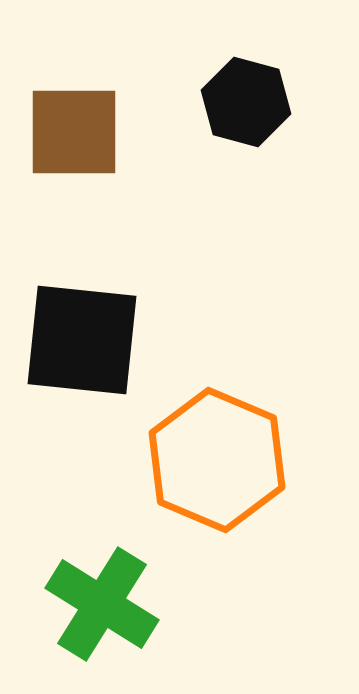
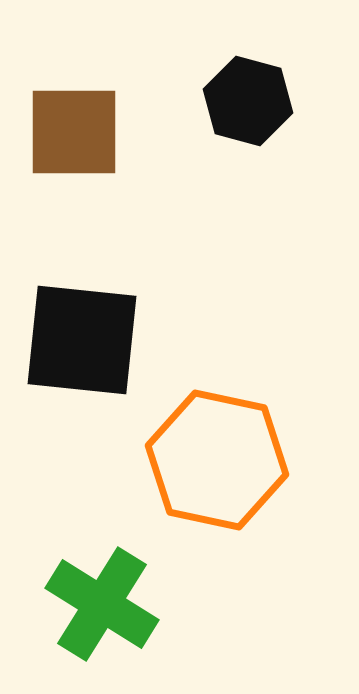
black hexagon: moved 2 px right, 1 px up
orange hexagon: rotated 11 degrees counterclockwise
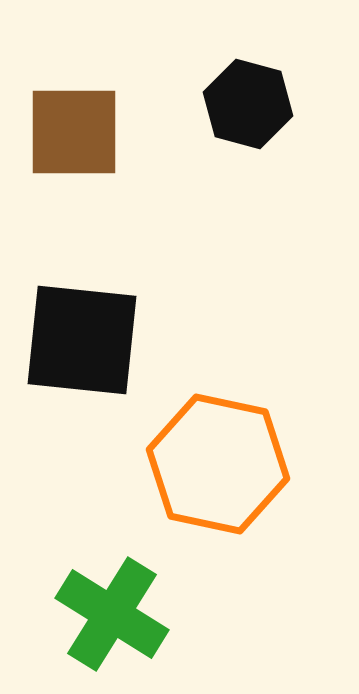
black hexagon: moved 3 px down
orange hexagon: moved 1 px right, 4 px down
green cross: moved 10 px right, 10 px down
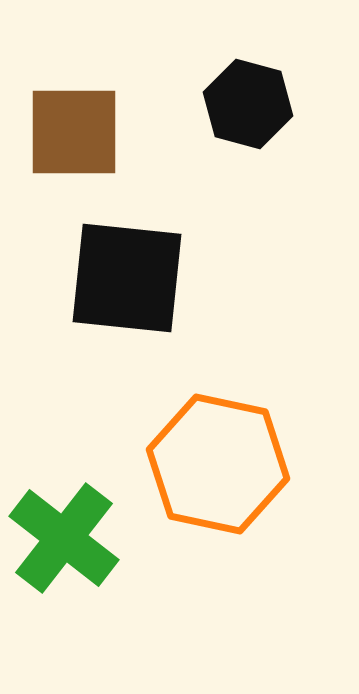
black square: moved 45 px right, 62 px up
green cross: moved 48 px left, 76 px up; rotated 6 degrees clockwise
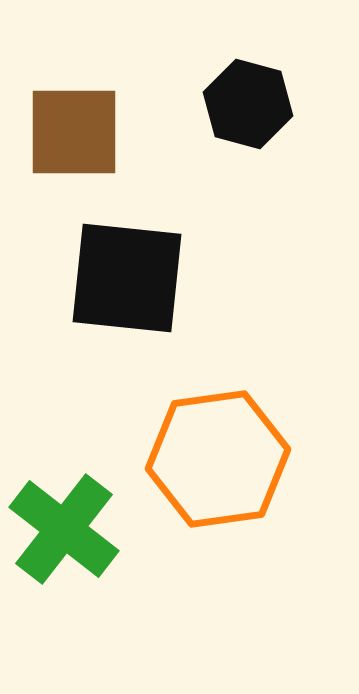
orange hexagon: moved 5 px up; rotated 20 degrees counterclockwise
green cross: moved 9 px up
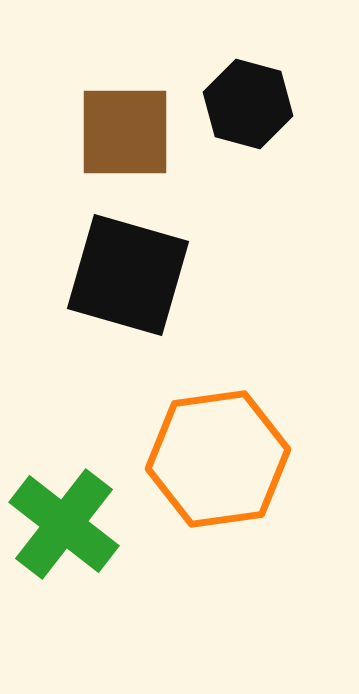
brown square: moved 51 px right
black square: moved 1 px right, 3 px up; rotated 10 degrees clockwise
green cross: moved 5 px up
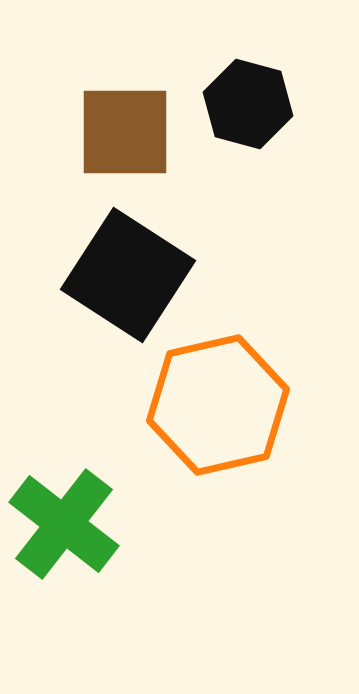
black square: rotated 17 degrees clockwise
orange hexagon: moved 54 px up; rotated 5 degrees counterclockwise
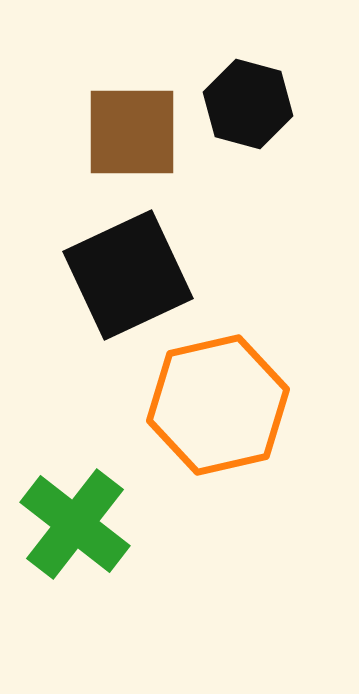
brown square: moved 7 px right
black square: rotated 32 degrees clockwise
green cross: moved 11 px right
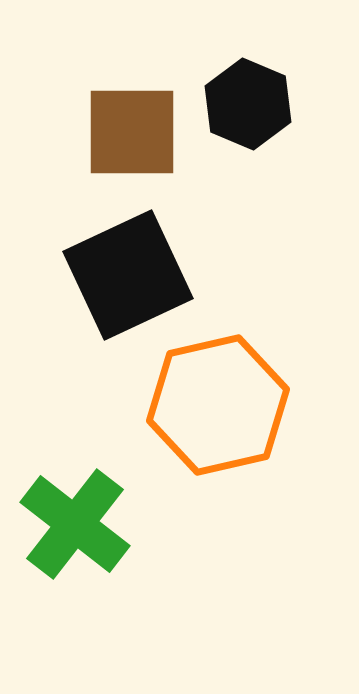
black hexagon: rotated 8 degrees clockwise
